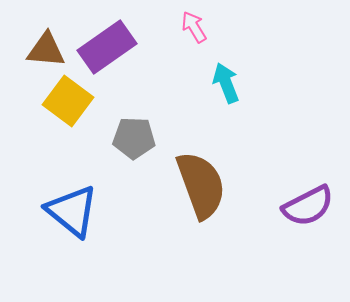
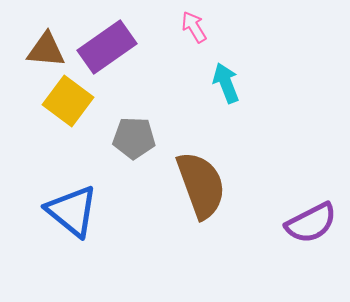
purple semicircle: moved 3 px right, 17 px down
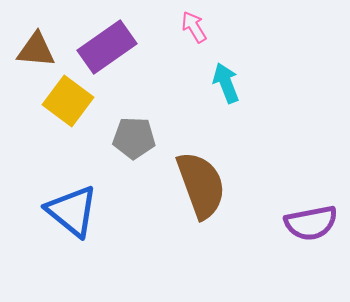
brown triangle: moved 10 px left
purple semicircle: rotated 16 degrees clockwise
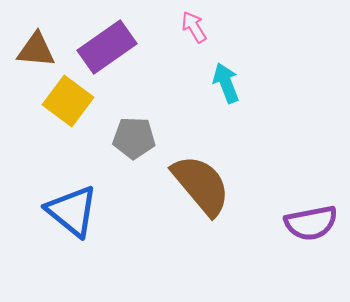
brown semicircle: rotated 20 degrees counterclockwise
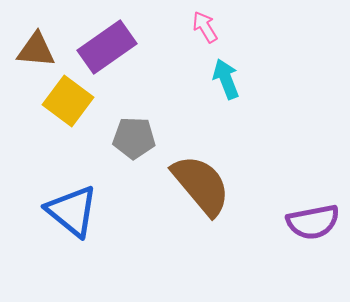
pink arrow: moved 11 px right
cyan arrow: moved 4 px up
purple semicircle: moved 2 px right, 1 px up
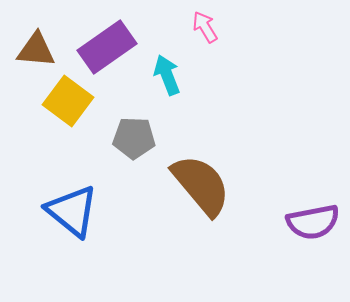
cyan arrow: moved 59 px left, 4 px up
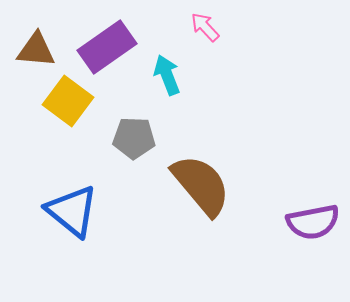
pink arrow: rotated 12 degrees counterclockwise
